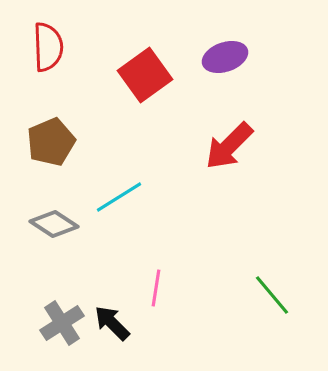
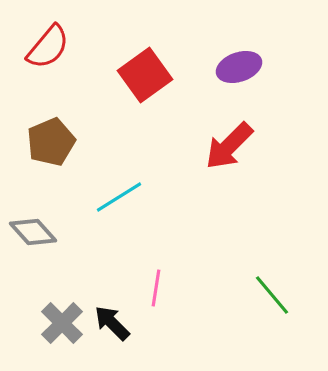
red semicircle: rotated 42 degrees clockwise
purple ellipse: moved 14 px right, 10 px down
gray diamond: moved 21 px left, 8 px down; rotated 15 degrees clockwise
gray cross: rotated 12 degrees counterclockwise
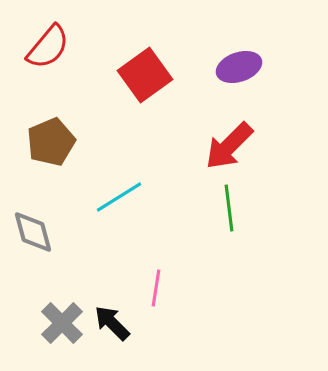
gray diamond: rotated 27 degrees clockwise
green line: moved 43 px left, 87 px up; rotated 33 degrees clockwise
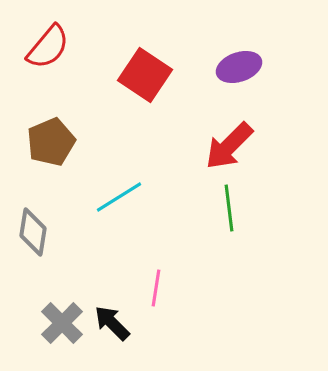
red square: rotated 20 degrees counterclockwise
gray diamond: rotated 24 degrees clockwise
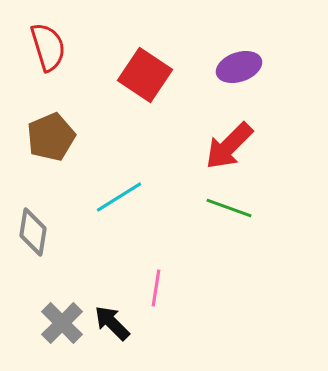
red semicircle: rotated 57 degrees counterclockwise
brown pentagon: moved 5 px up
green line: rotated 63 degrees counterclockwise
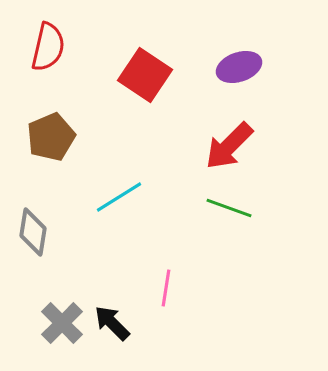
red semicircle: rotated 30 degrees clockwise
pink line: moved 10 px right
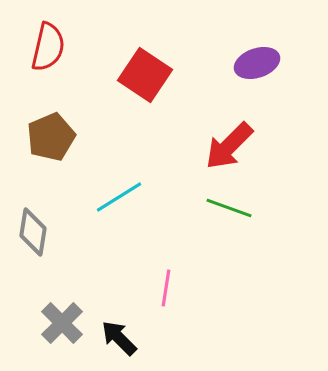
purple ellipse: moved 18 px right, 4 px up
black arrow: moved 7 px right, 15 px down
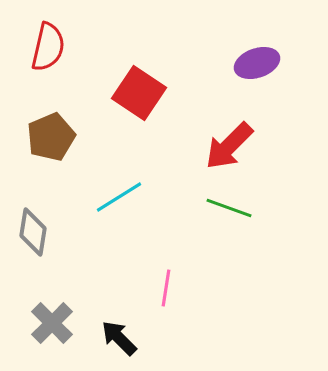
red square: moved 6 px left, 18 px down
gray cross: moved 10 px left
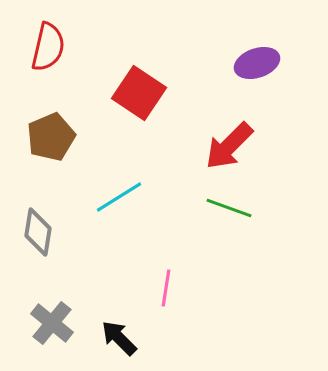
gray diamond: moved 5 px right
gray cross: rotated 6 degrees counterclockwise
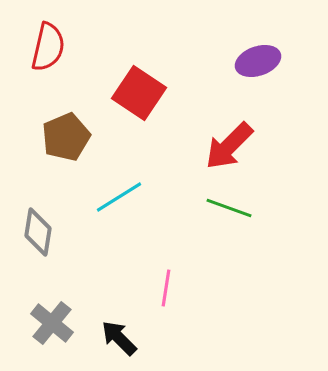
purple ellipse: moved 1 px right, 2 px up
brown pentagon: moved 15 px right
